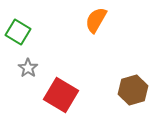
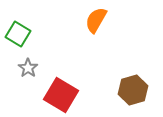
green square: moved 2 px down
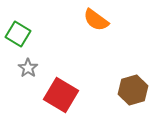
orange semicircle: rotated 84 degrees counterclockwise
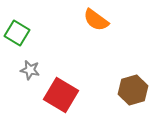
green square: moved 1 px left, 1 px up
gray star: moved 2 px right, 2 px down; rotated 24 degrees counterclockwise
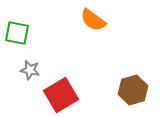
orange semicircle: moved 3 px left
green square: rotated 20 degrees counterclockwise
red square: rotated 28 degrees clockwise
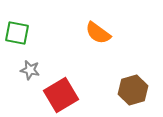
orange semicircle: moved 5 px right, 13 px down
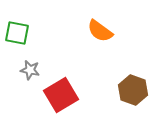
orange semicircle: moved 2 px right, 2 px up
brown hexagon: rotated 24 degrees counterclockwise
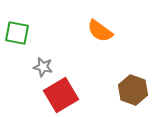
gray star: moved 13 px right, 3 px up
